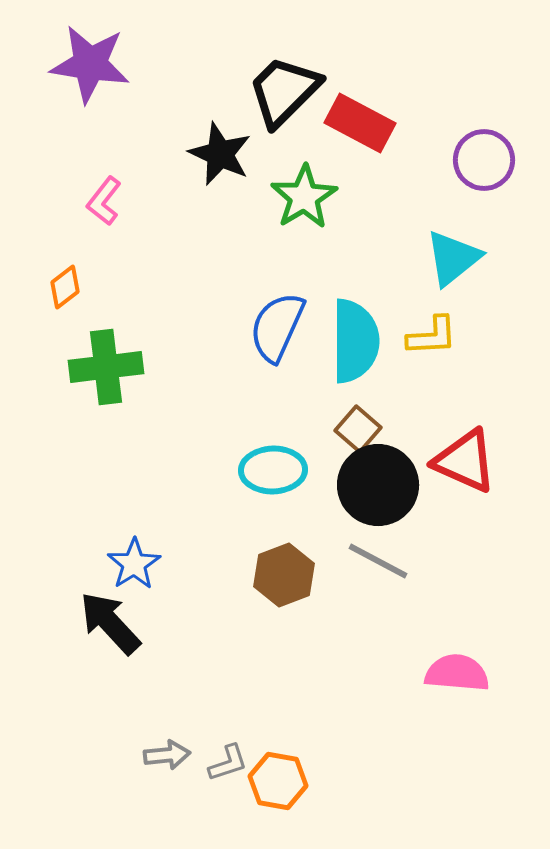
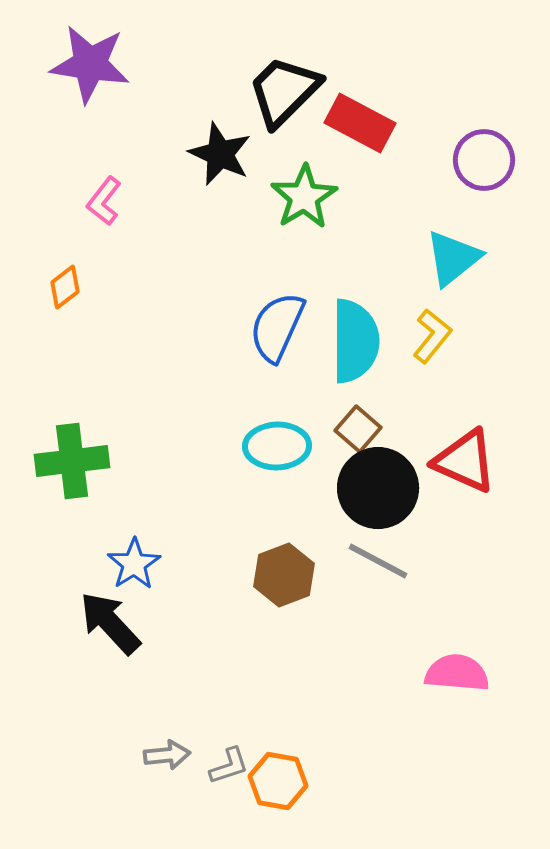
yellow L-shape: rotated 48 degrees counterclockwise
green cross: moved 34 px left, 94 px down
cyan ellipse: moved 4 px right, 24 px up
black circle: moved 3 px down
gray L-shape: moved 1 px right, 3 px down
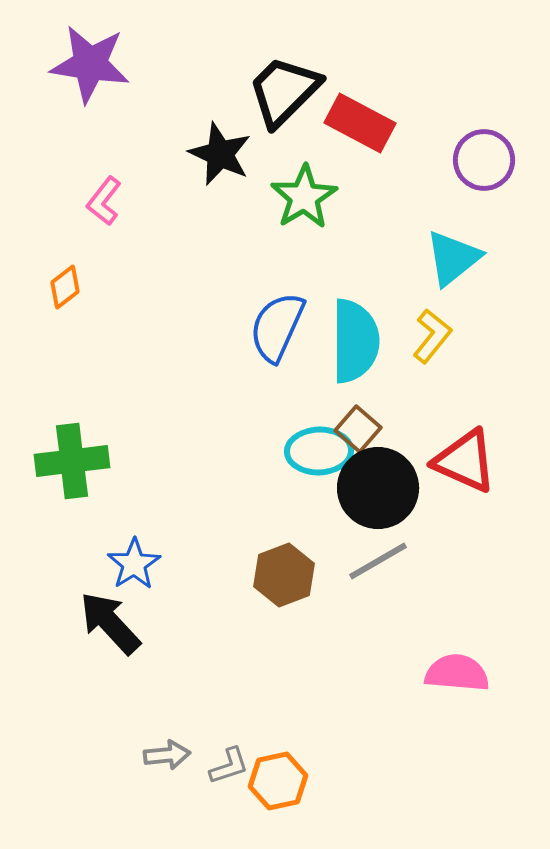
cyan ellipse: moved 42 px right, 5 px down
gray line: rotated 58 degrees counterclockwise
orange hexagon: rotated 22 degrees counterclockwise
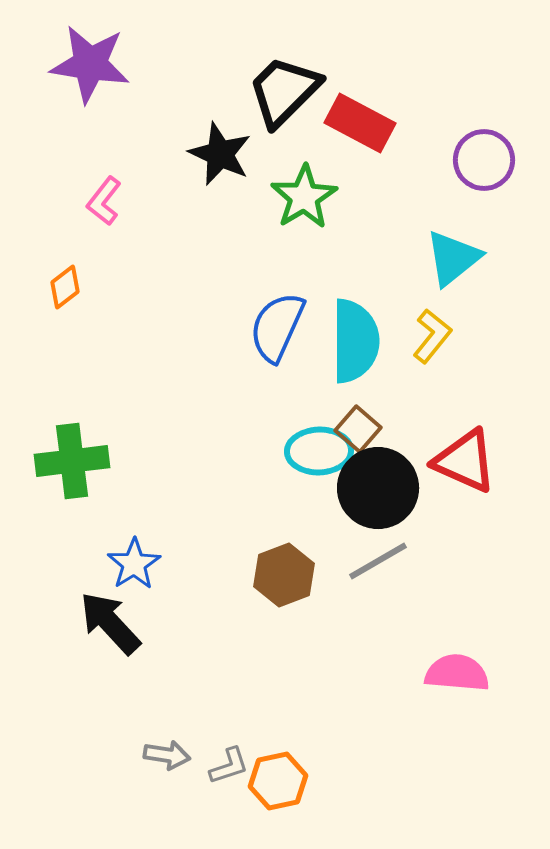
gray arrow: rotated 15 degrees clockwise
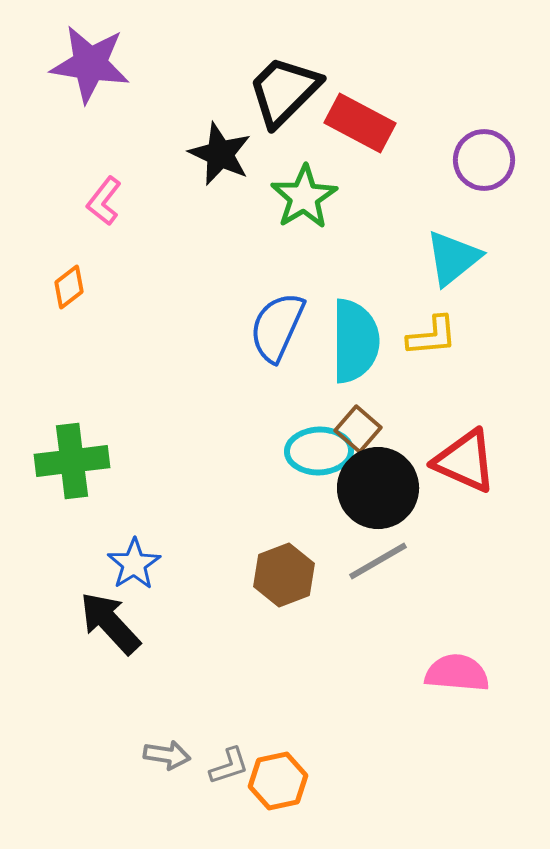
orange diamond: moved 4 px right
yellow L-shape: rotated 46 degrees clockwise
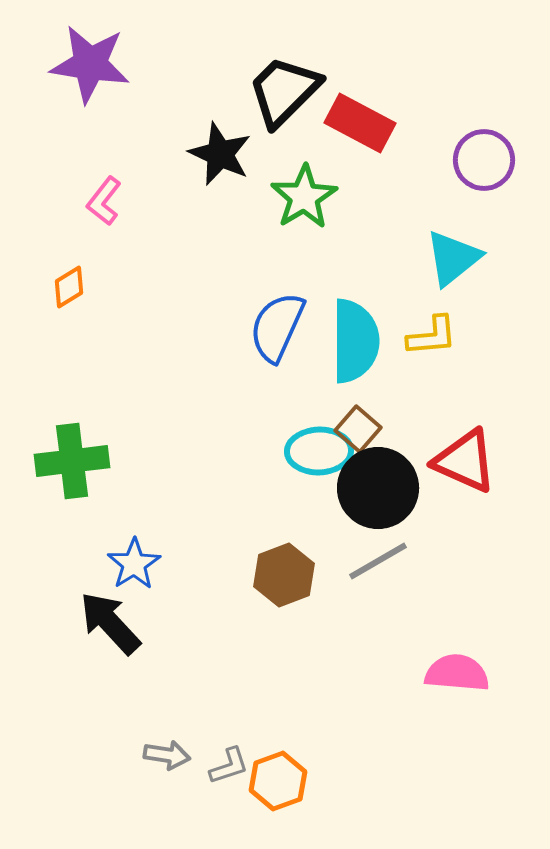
orange diamond: rotated 6 degrees clockwise
orange hexagon: rotated 8 degrees counterclockwise
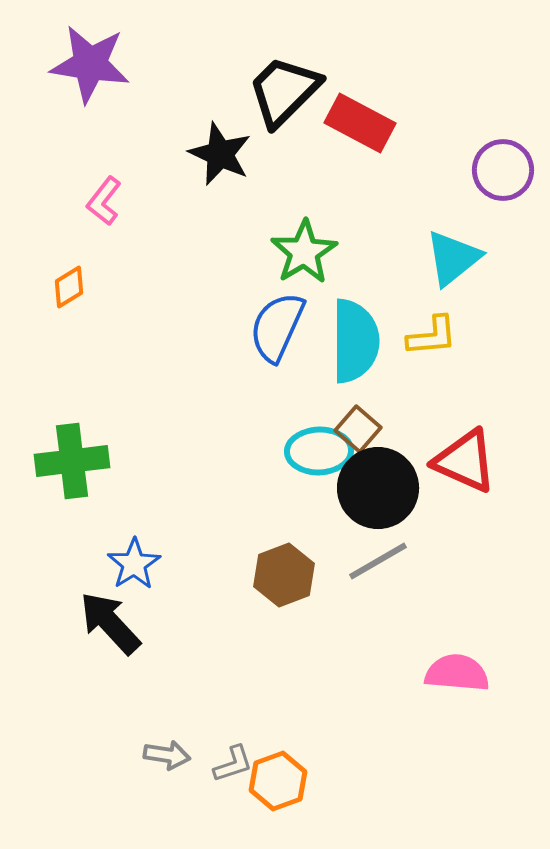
purple circle: moved 19 px right, 10 px down
green star: moved 55 px down
gray L-shape: moved 4 px right, 2 px up
